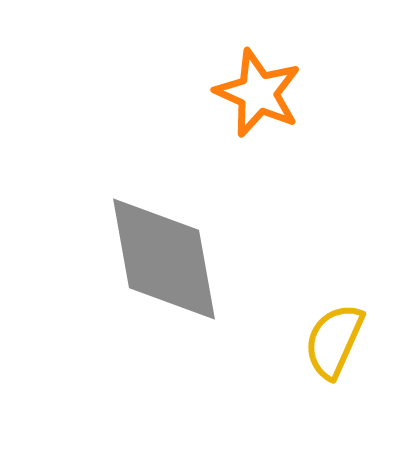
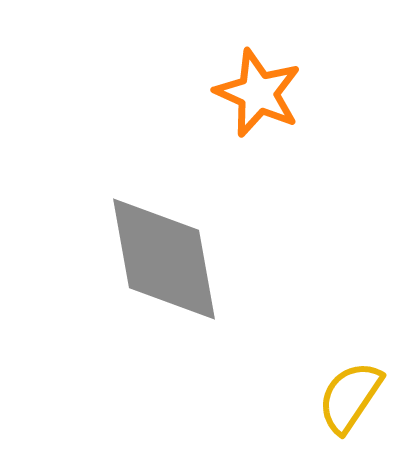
yellow semicircle: moved 16 px right, 56 px down; rotated 10 degrees clockwise
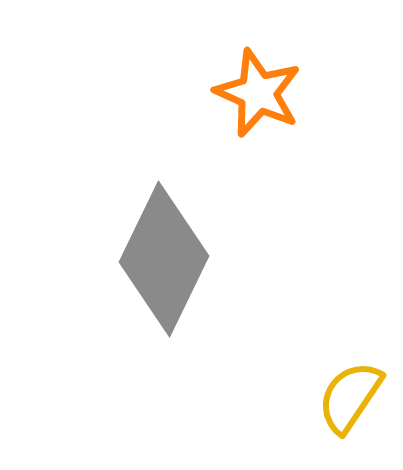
gray diamond: rotated 36 degrees clockwise
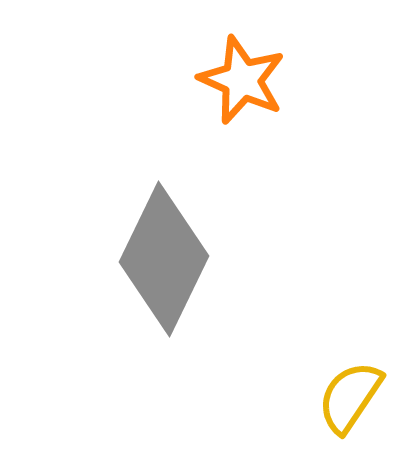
orange star: moved 16 px left, 13 px up
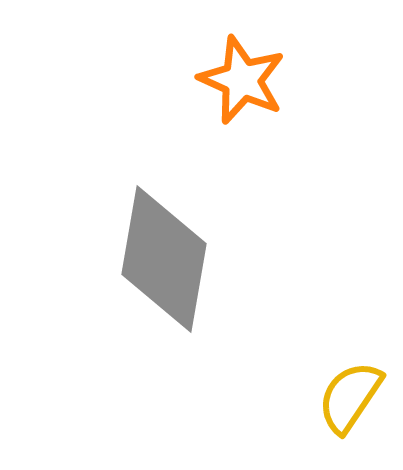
gray diamond: rotated 16 degrees counterclockwise
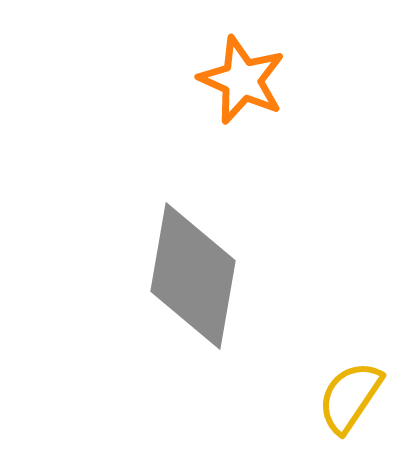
gray diamond: moved 29 px right, 17 px down
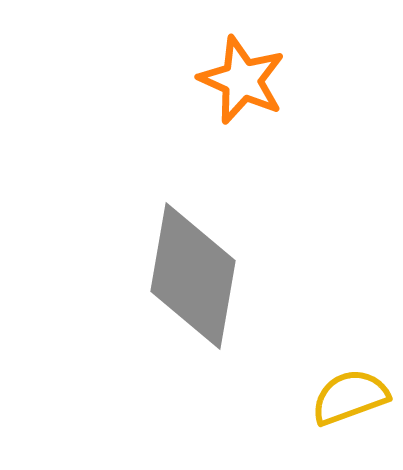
yellow semicircle: rotated 36 degrees clockwise
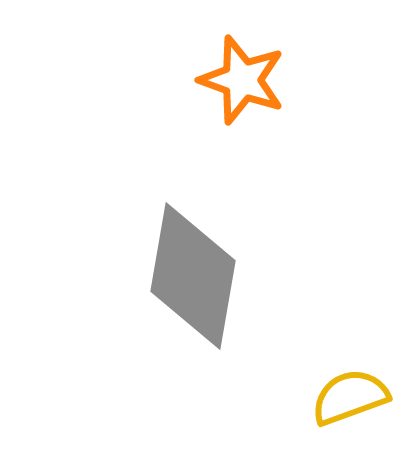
orange star: rotated 4 degrees counterclockwise
